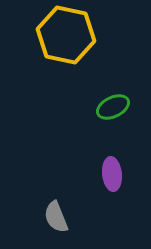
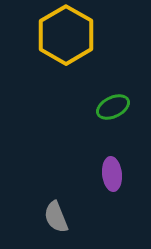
yellow hexagon: rotated 18 degrees clockwise
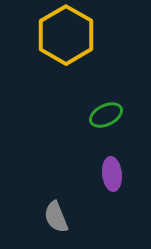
green ellipse: moved 7 px left, 8 px down
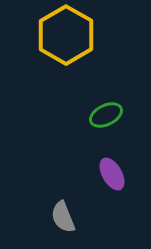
purple ellipse: rotated 24 degrees counterclockwise
gray semicircle: moved 7 px right
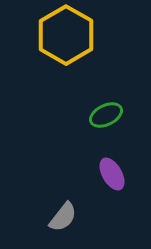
gray semicircle: rotated 120 degrees counterclockwise
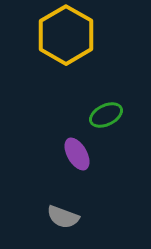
purple ellipse: moved 35 px left, 20 px up
gray semicircle: rotated 72 degrees clockwise
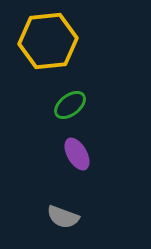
yellow hexagon: moved 18 px left, 6 px down; rotated 24 degrees clockwise
green ellipse: moved 36 px left, 10 px up; rotated 12 degrees counterclockwise
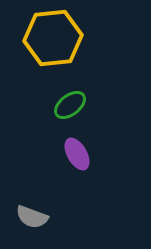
yellow hexagon: moved 5 px right, 3 px up
gray semicircle: moved 31 px left
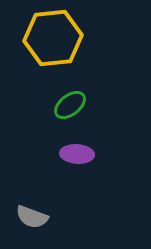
purple ellipse: rotated 56 degrees counterclockwise
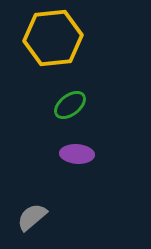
gray semicircle: rotated 120 degrees clockwise
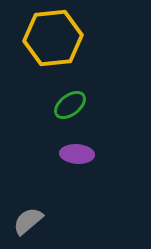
gray semicircle: moved 4 px left, 4 px down
